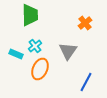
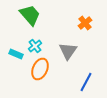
green trapezoid: rotated 40 degrees counterclockwise
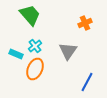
orange cross: rotated 16 degrees clockwise
orange ellipse: moved 5 px left
blue line: moved 1 px right
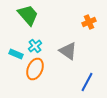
green trapezoid: moved 2 px left
orange cross: moved 4 px right, 1 px up
gray triangle: rotated 30 degrees counterclockwise
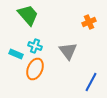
cyan cross: rotated 32 degrees counterclockwise
gray triangle: rotated 18 degrees clockwise
blue line: moved 4 px right
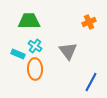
green trapezoid: moved 1 px right, 6 px down; rotated 50 degrees counterclockwise
cyan cross: rotated 16 degrees clockwise
cyan rectangle: moved 2 px right
orange ellipse: rotated 25 degrees counterclockwise
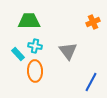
orange cross: moved 4 px right
cyan cross: rotated 24 degrees counterclockwise
cyan rectangle: rotated 24 degrees clockwise
orange ellipse: moved 2 px down
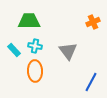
cyan rectangle: moved 4 px left, 4 px up
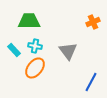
orange ellipse: moved 3 px up; rotated 40 degrees clockwise
